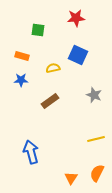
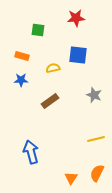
blue square: rotated 18 degrees counterclockwise
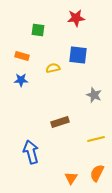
brown rectangle: moved 10 px right, 21 px down; rotated 18 degrees clockwise
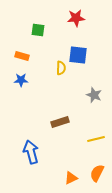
yellow semicircle: moved 8 px right; rotated 104 degrees clockwise
orange triangle: rotated 32 degrees clockwise
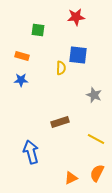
red star: moved 1 px up
yellow line: rotated 42 degrees clockwise
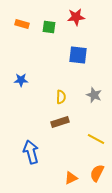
green square: moved 11 px right, 3 px up
orange rectangle: moved 32 px up
yellow semicircle: moved 29 px down
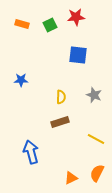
green square: moved 1 px right, 2 px up; rotated 32 degrees counterclockwise
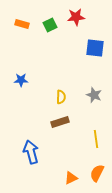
blue square: moved 17 px right, 7 px up
yellow line: rotated 54 degrees clockwise
